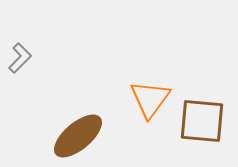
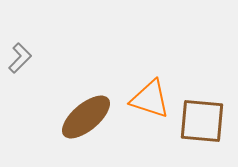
orange triangle: rotated 48 degrees counterclockwise
brown ellipse: moved 8 px right, 19 px up
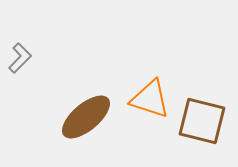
brown square: rotated 9 degrees clockwise
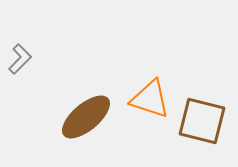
gray L-shape: moved 1 px down
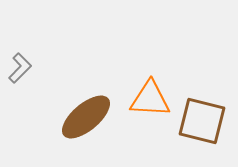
gray L-shape: moved 9 px down
orange triangle: rotated 15 degrees counterclockwise
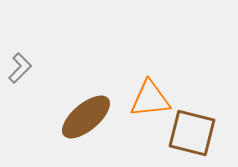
orange triangle: rotated 9 degrees counterclockwise
brown square: moved 10 px left, 12 px down
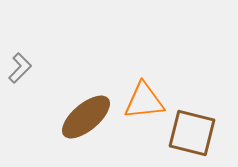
orange triangle: moved 6 px left, 2 px down
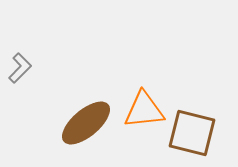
orange triangle: moved 9 px down
brown ellipse: moved 6 px down
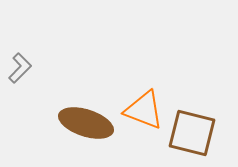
orange triangle: rotated 27 degrees clockwise
brown ellipse: rotated 58 degrees clockwise
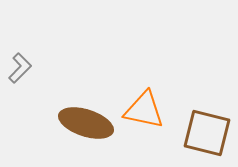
orange triangle: rotated 9 degrees counterclockwise
brown square: moved 15 px right
